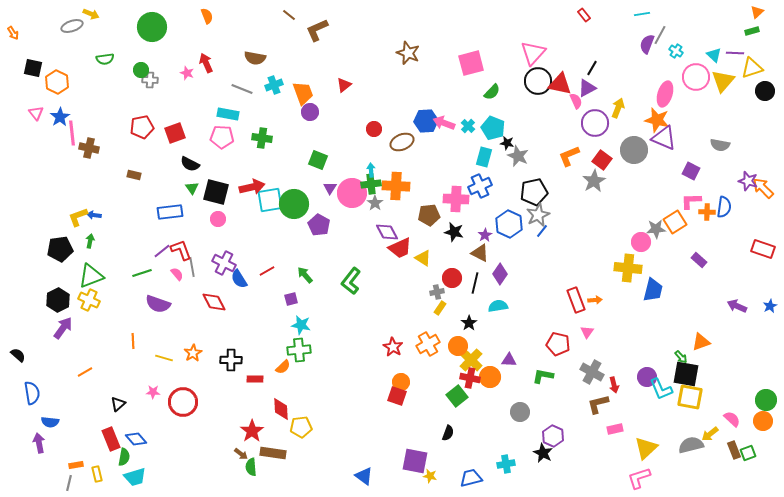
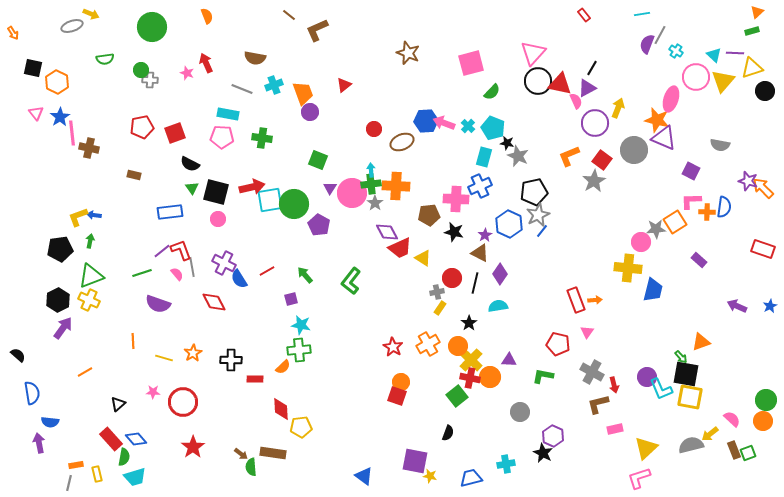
pink ellipse at (665, 94): moved 6 px right, 5 px down
red star at (252, 431): moved 59 px left, 16 px down
red rectangle at (111, 439): rotated 20 degrees counterclockwise
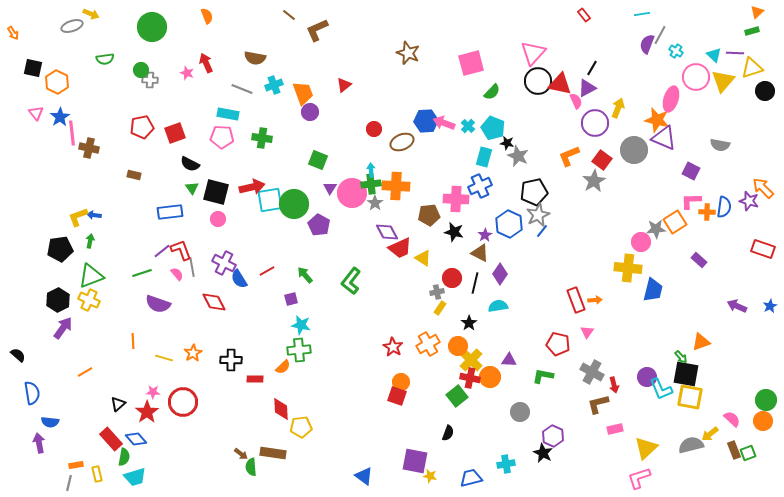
purple star at (748, 181): moved 1 px right, 20 px down
red star at (193, 447): moved 46 px left, 35 px up
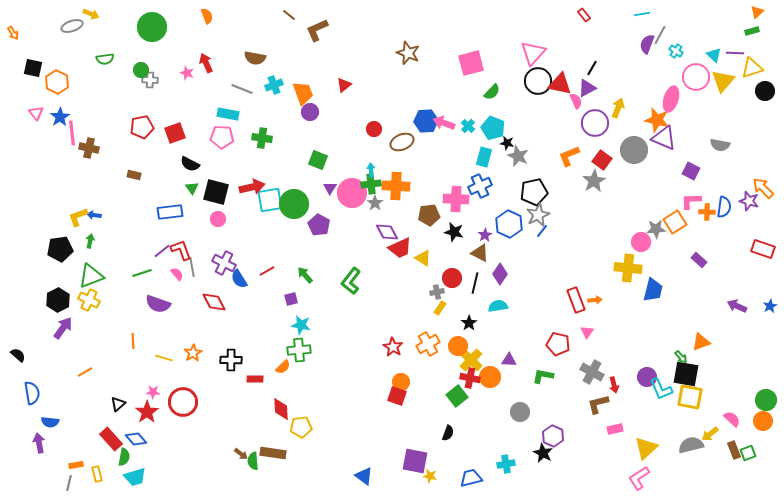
green semicircle at (251, 467): moved 2 px right, 6 px up
pink L-shape at (639, 478): rotated 15 degrees counterclockwise
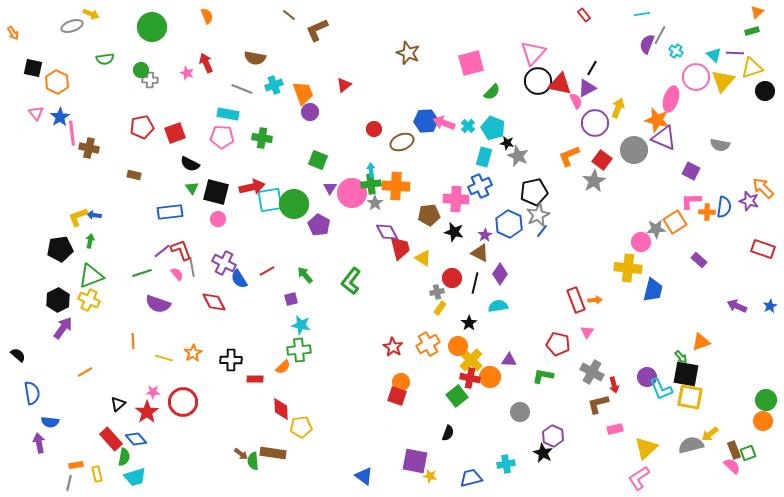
red trapezoid at (400, 248): rotated 80 degrees counterclockwise
pink semicircle at (732, 419): moved 47 px down
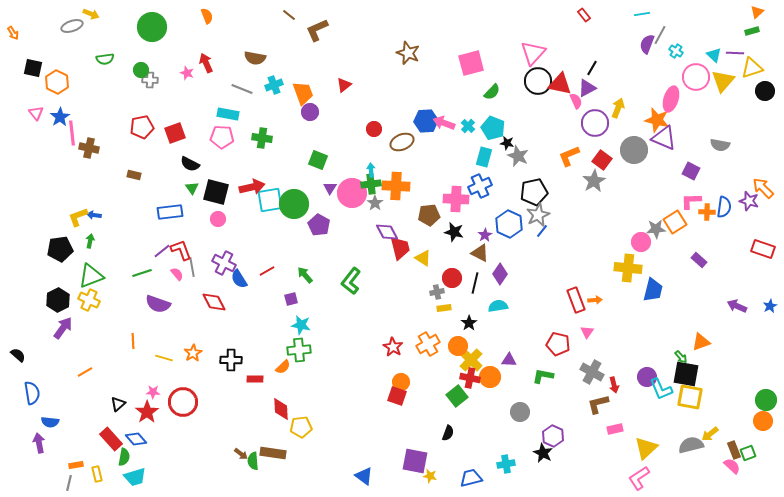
yellow rectangle at (440, 308): moved 4 px right; rotated 48 degrees clockwise
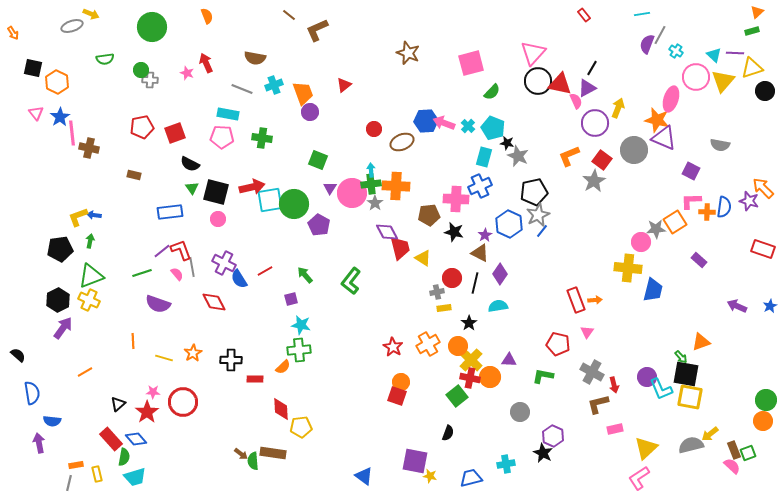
red line at (267, 271): moved 2 px left
blue semicircle at (50, 422): moved 2 px right, 1 px up
